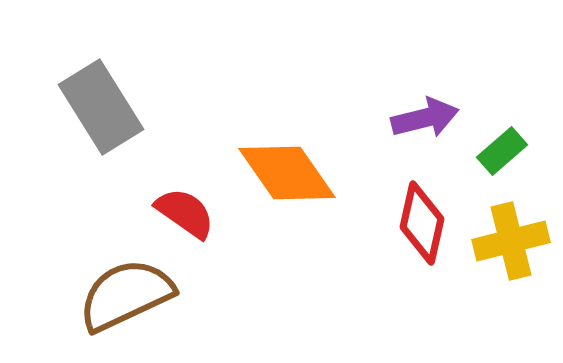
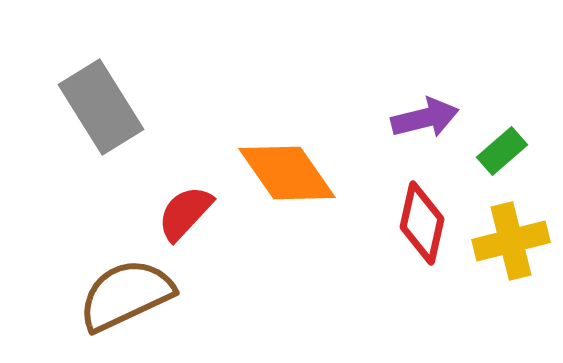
red semicircle: rotated 82 degrees counterclockwise
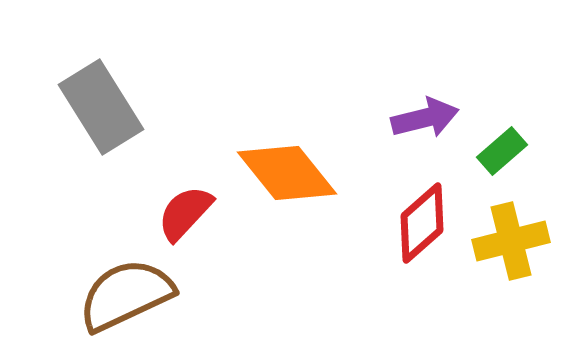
orange diamond: rotated 4 degrees counterclockwise
red diamond: rotated 36 degrees clockwise
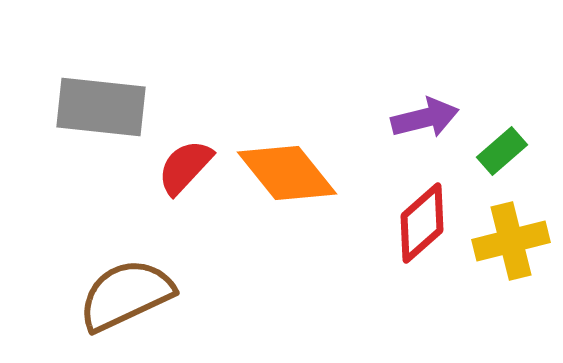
gray rectangle: rotated 52 degrees counterclockwise
red semicircle: moved 46 px up
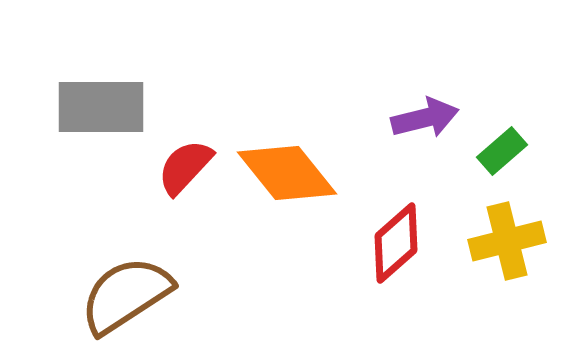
gray rectangle: rotated 6 degrees counterclockwise
red diamond: moved 26 px left, 20 px down
yellow cross: moved 4 px left
brown semicircle: rotated 8 degrees counterclockwise
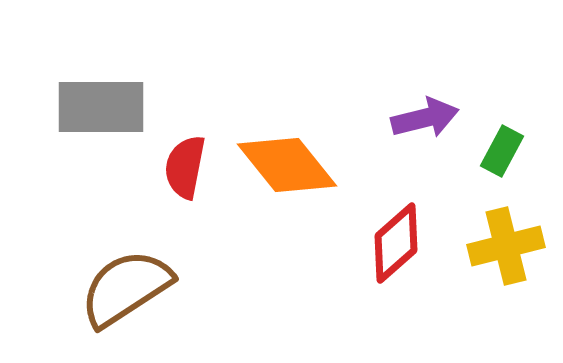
green rectangle: rotated 21 degrees counterclockwise
red semicircle: rotated 32 degrees counterclockwise
orange diamond: moved 8 px up
yellow cross: moved 1 px left, 5 px down
brown semicircle: moved 7 px up
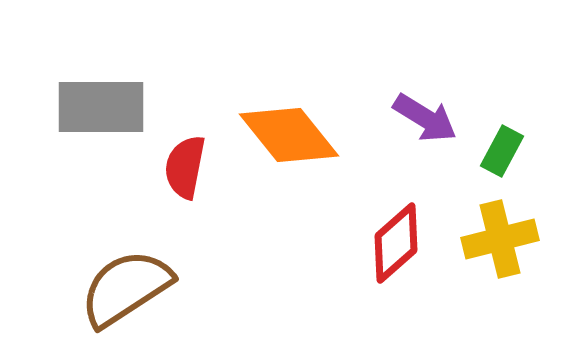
purple arrow: rotated 46 degrees clockwise
orange diamond: moved 2 px right, 30 px up
yellow cross: moved 6 px left, 7 px up
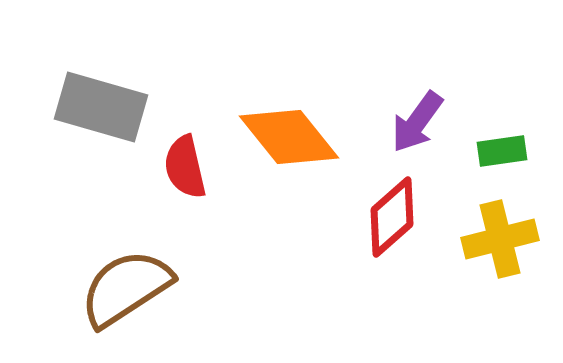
gray rectangle: rotated 16 degrees clockwise
purple arrow: moved 8 px left, 4 px down; rotated 94 degrees clockwise
orange diamond: moved 2 px down
green rectangle: rotated 54 degrees clockwise
red semicircle: rotated 24 degrees counterclockwise
red diamond: moved 4 px left, 26 px up
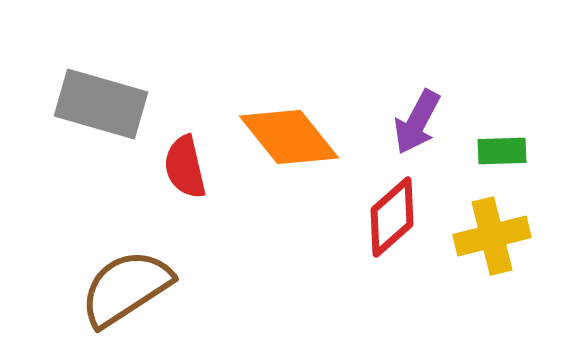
gray rectangle: moved 3 px up
purple arrow: rotated 8 degrees counterclockwise
green rectangle: rotated 6 degrees clockwise
yellow cross: moved 8 px left, 3 px up
